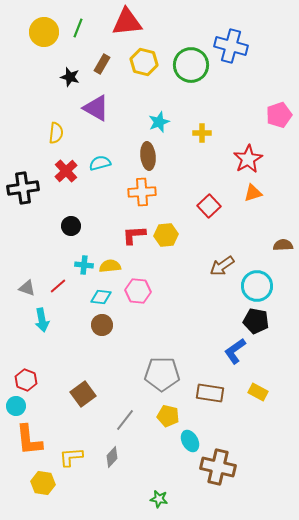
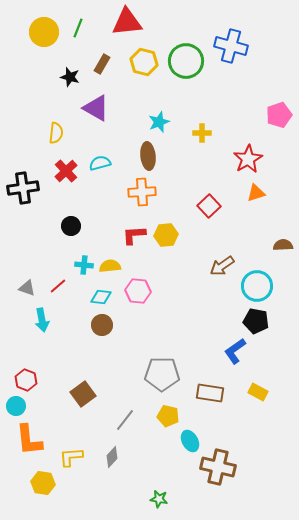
green circle at (191, 65): moved 5 px left, 4 px up
orange triangle at (253, 193): moved 3 px right
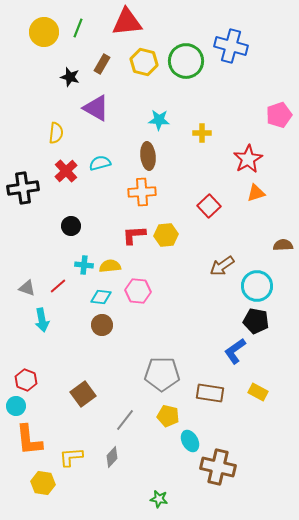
cyan star at (159, 122): moved 2 px up; rotated 25 degrees clockwise
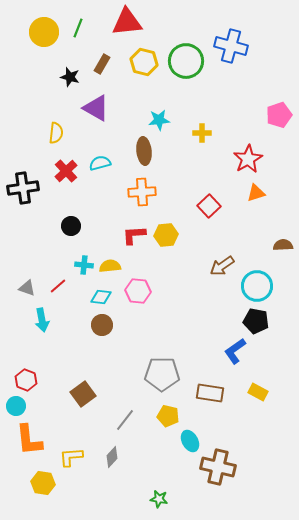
cyan star at (159, 120): rotated 10 degrees counterclockwise
brown ellipse at (148, 156): moved 4 px left, 5 px up
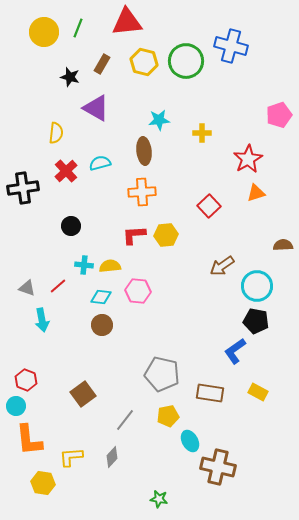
gray pentagon at (162, 374): rotated 12 degrees clockwise
yellow pentagon at (168, 416): rotated 25 degrees counterclockwise
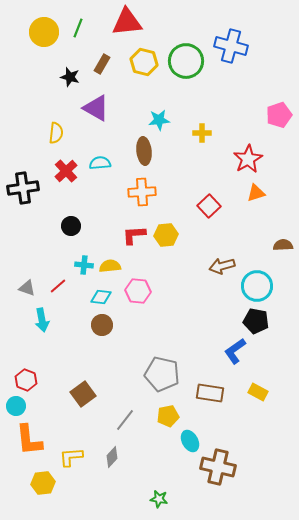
cyan semicircle at (100, 163): rotated 10 degrees clockwise
brown arrow at (222, 266): rotated 20 degrees clockwise
yellow hexagon at (43, 483): rotated 15 degrees counterclockwise
